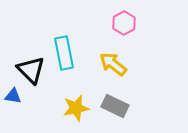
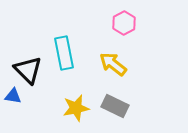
black triangle: moved 3 px left
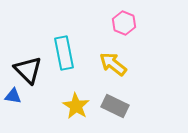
pink hexagon: rotated 10 degrees counterclockwise
yellow star: moved 2 px up; rotated 28 degrees counterclockwise
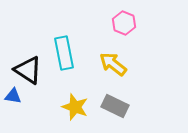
black triangle: rotated 12 degrees counterclockwise
yellow star: moved 1 px left, 1 px down; rotated 12 degrees counterclockwise
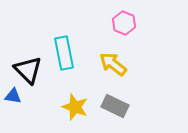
black triangle: rotated 12 degrees clockwise
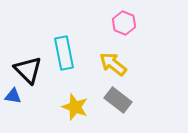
gray rectangle: moved 3 px right, 6 px up; rotated 12 degrees clockwise
